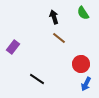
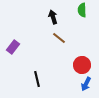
green semicircle: moved 1 px left, 3 px up; rotated 32 degrees clockwise
black arrow: moved 1 px left
red circle: moved 1 px right, 1 px down
black line: rotated 42 degrees clockwise
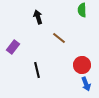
black arrow: moved 15 px left
black line: moved 9 px up
blue arrow: rotated 48 degrees counterclockwise
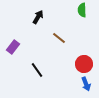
black arrow: rotated 48 degrees clockwise
red circle: moved 2 px right, 1 px up
black line: rotated 21 degrees counterclockwise
